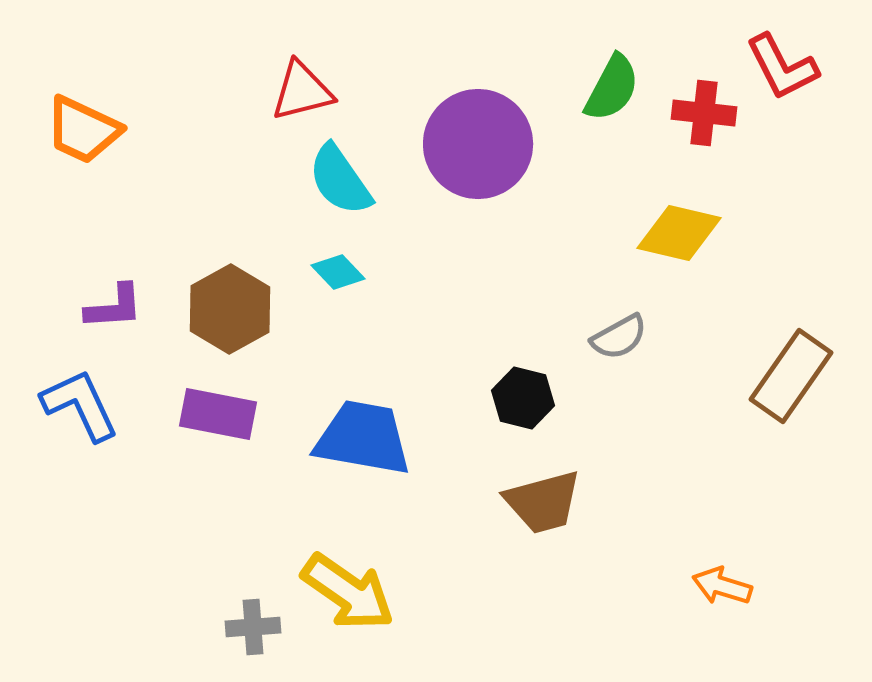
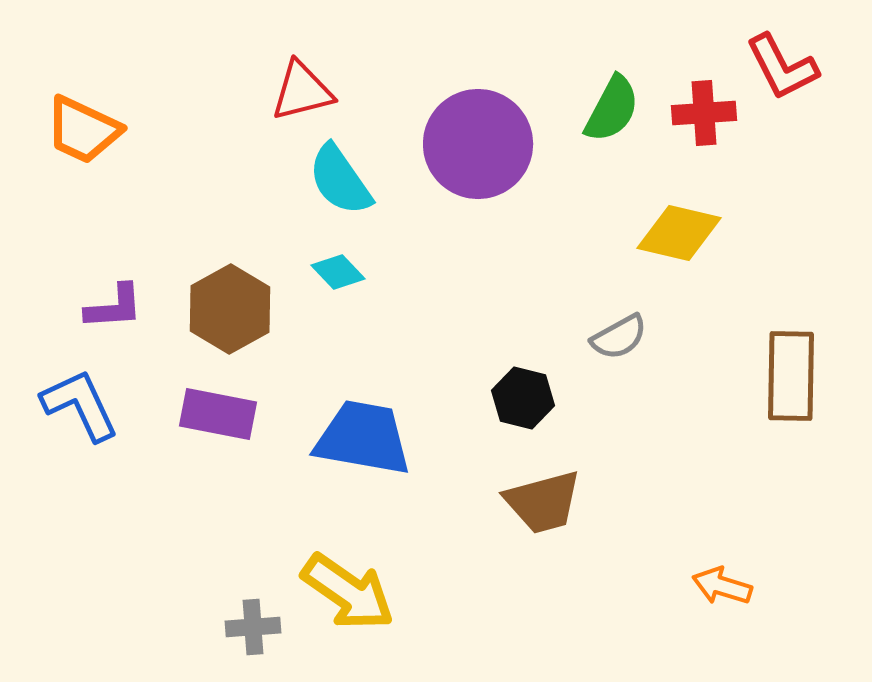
green semicircle: moved 21 px down
red cross: rotated 10 degrees counterclockwise
brown rectangle: rotated 34 degrees counterclockwise
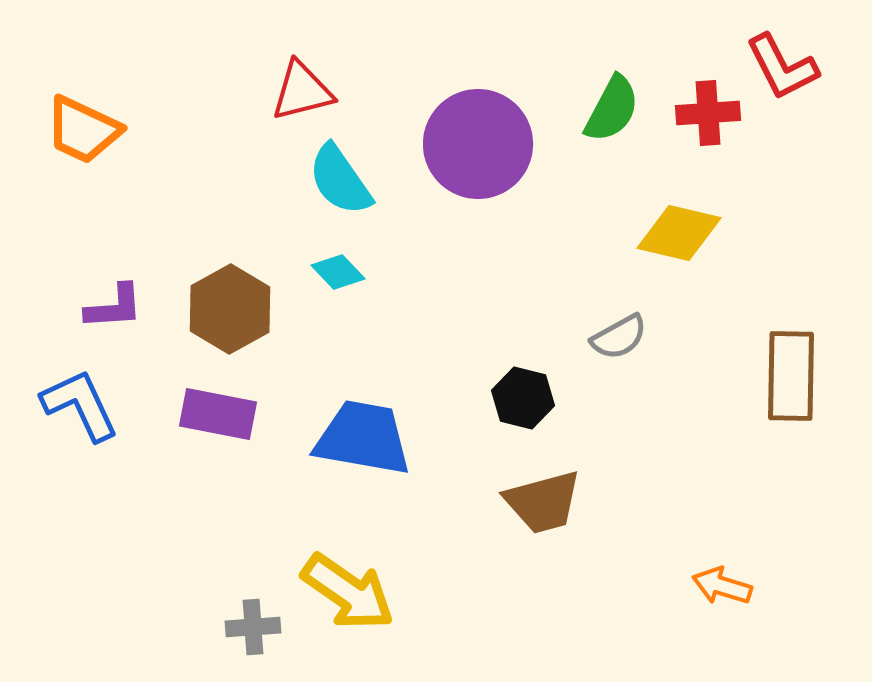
red cross: moved 4 px right
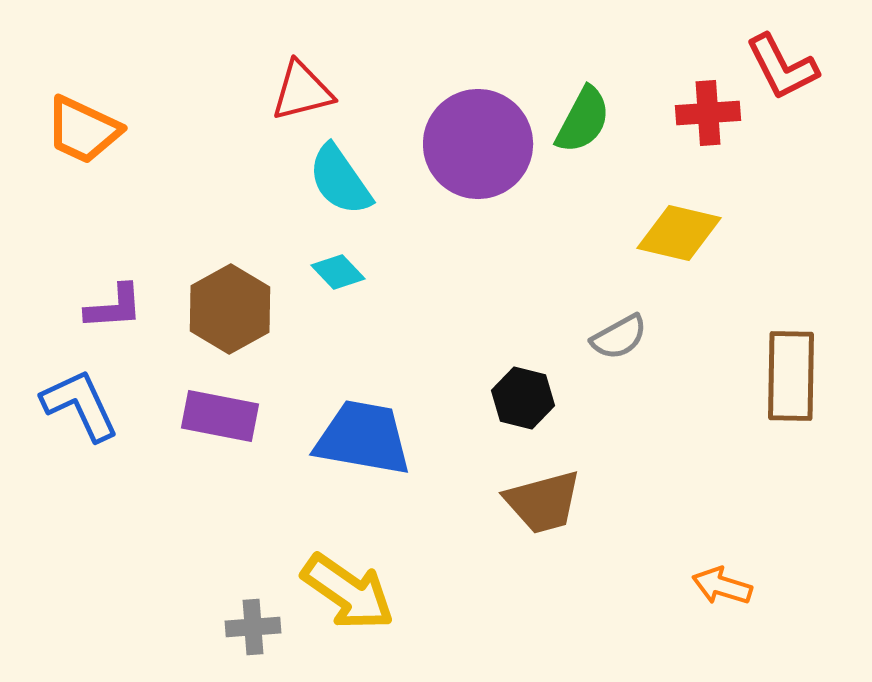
green semicircle: moved 29 px left, 11 px down
purple rectangle: moved 2 px right, 2 px down
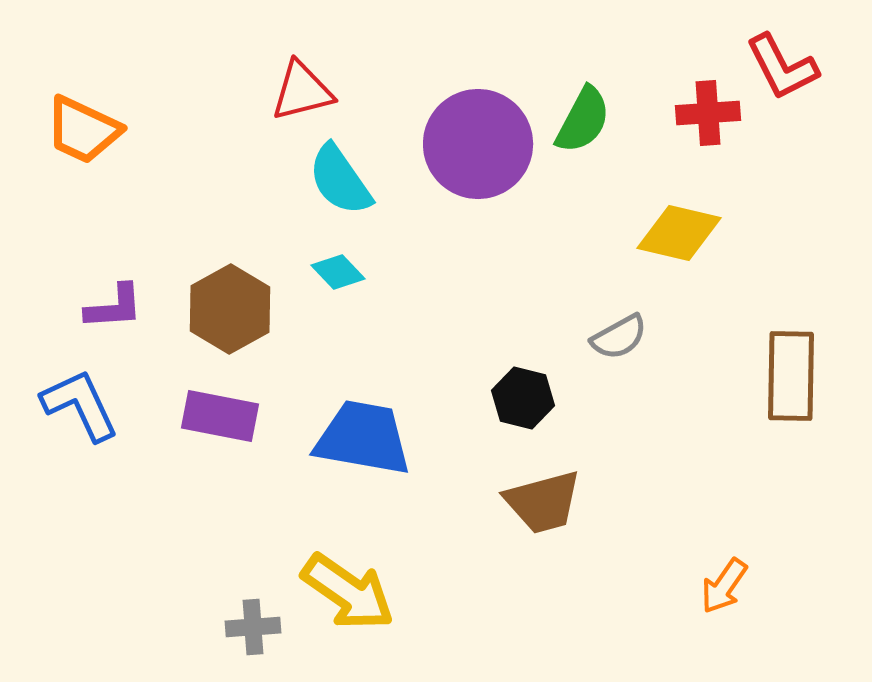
orange arrow: moved 2 px right; rotated 72 degrees counterclockwise
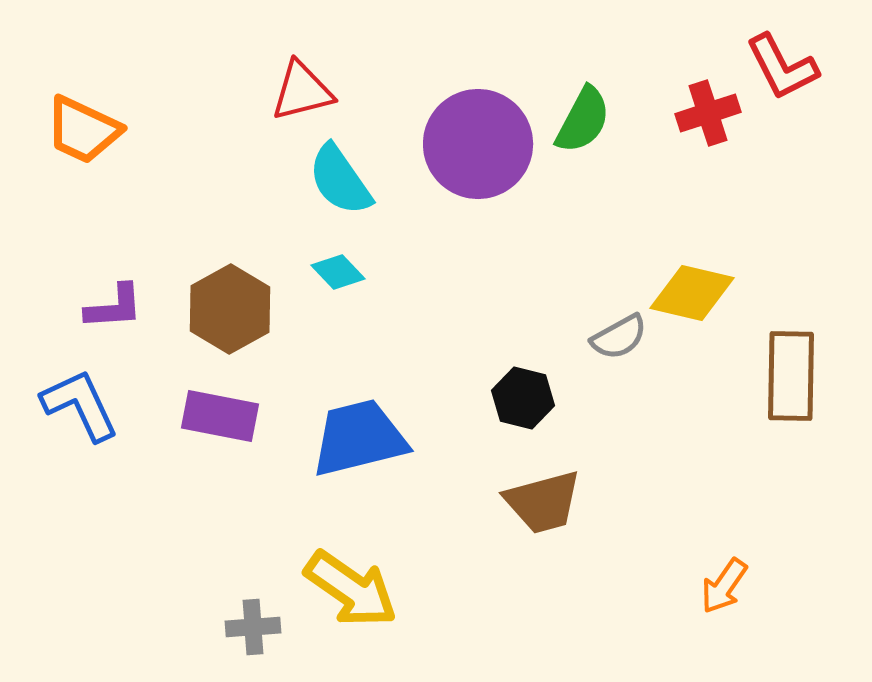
red cross: rotated 14 degrees counterclockwise
yellow diamond: moved 13 px right, 60 px down
blue trapezoid: moved 4 px left; rotated 24 degrees counterclockwise
yellow arrow: moved 3 px right, 3 px up
